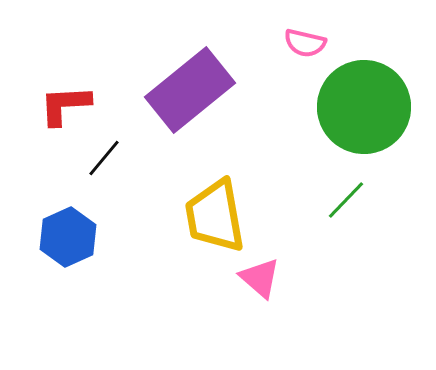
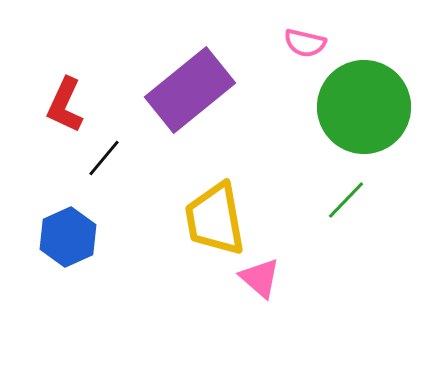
red L-shape: rotated 62 degrees counterclockwise
yellow trapezoid: moved 3 px down
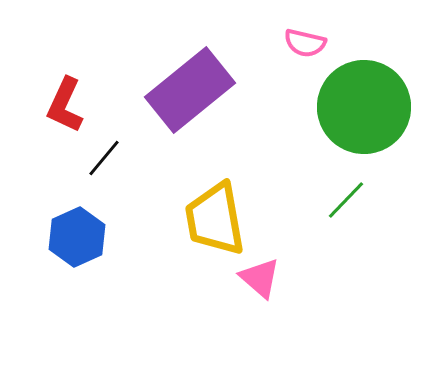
blue hexagon: moved 9 px right
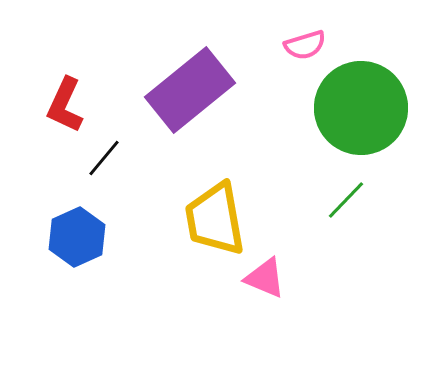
pink semicircle: moved 2 px down; rotated 30 degrees counterclockwise
green circle: moved 3 px left, 1 px down
pink triangle: moved 5 px right; rotated 18 degrees counterclockwise
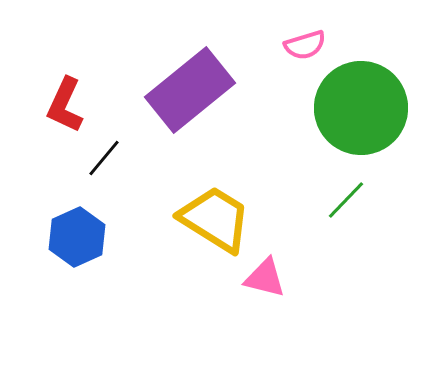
yellow trapezoid: rotated 132 degrees clockwise
pink triangle: rotated 9 degrees counterclockwise
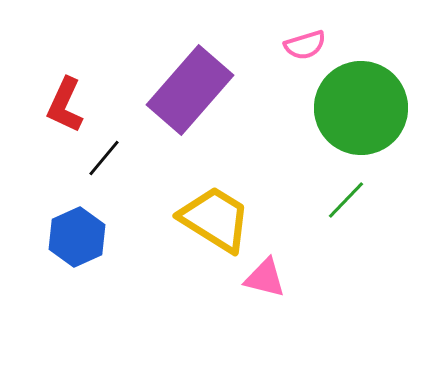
purple rectangle: rotated 10 degrees counterclockwise
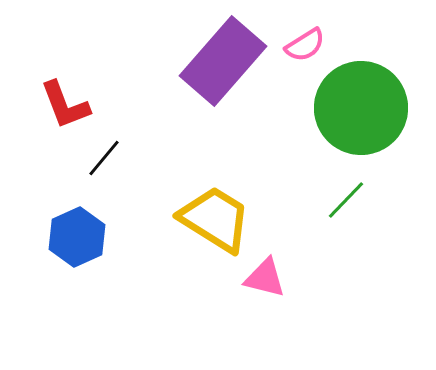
pink semicircle: rotated 15 degrees counterclockwise
purple rectangle: moved 33 px right, 29 px up
red L-shape: rotated 46 degrees counterclockwise
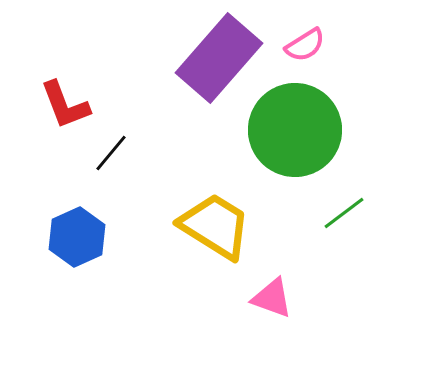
purple rectangle: moved 4 px left, 3 px up
green circle: moved 66 px left, 22 px down
black line: moved 7 px right, 5 px up
green line: moved 2 px left, 13 px down; rotated 9 degrees clockwise
yellow trapezoid: moved 7 px down
pink triangle: moved 7 px right, 20 px down; rotated 6 degrees clockwise
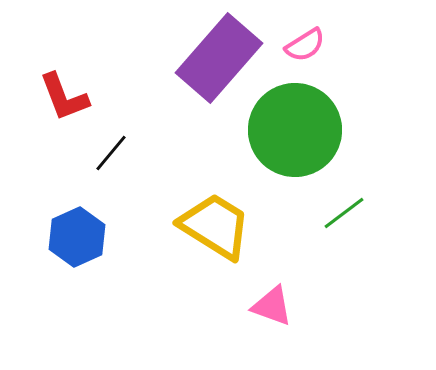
red L-shape: moved 1 px left, 8 px up
pink triangle: moved 8 px down
